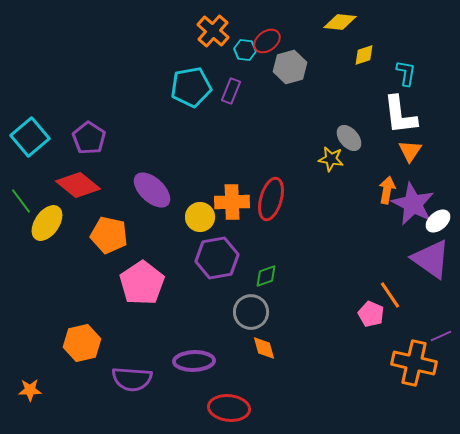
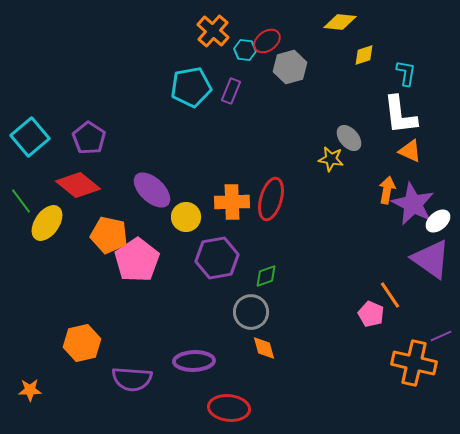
orange triangle at (410, 151): rotated 40 degrees counterclockwise
yellow circle at (200, 217): moved 14 px left
pink pentagon at (142, 283): moved 5 px left, 23 px up
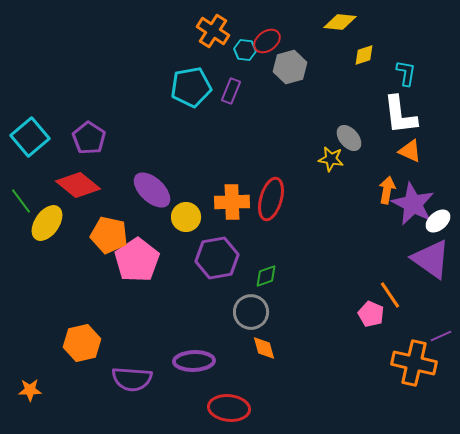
orange cross at (213, 31): rotated 8 degrees counterclockwise
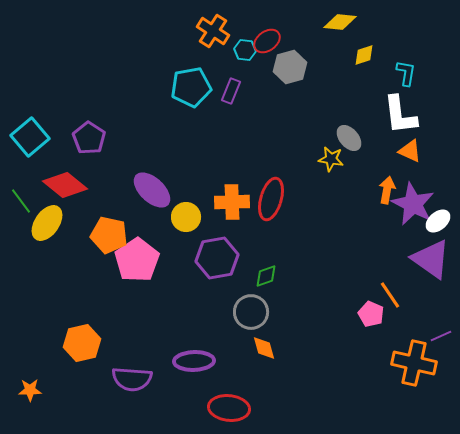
red diamond at (78, 185): moved 13 px left
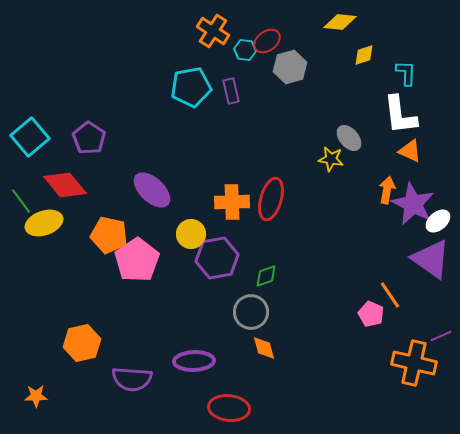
cyan L-shape at (406, 73): rotated 8 degrees counterclockwise
purple rectangle at (231, 91): rotated 35 degrees counterclockwise
red diamond at (65, 185): rotated 12 degrees clockwise
yellow circle at (186, 217): moved 5 px right, 17 px down
yellow ellipse at (47, 223): moved 3 px left; rotated 36 degrees clockwise
orange star at (30, 390): moved 6 px right, 6 px down
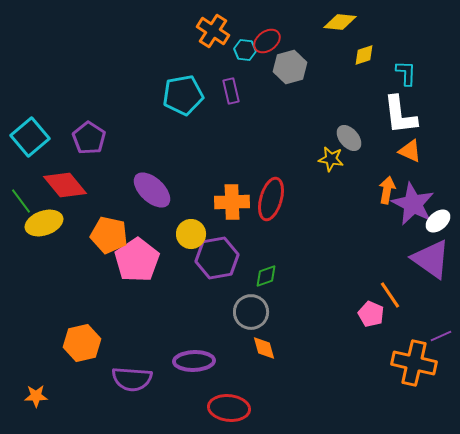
cyan pentagon at (191, 87): moved 8 px left, 8 px down
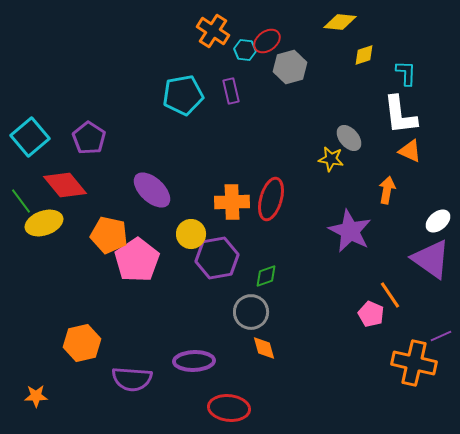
purple star at (413, 204): moved 63 px left, 27 px down
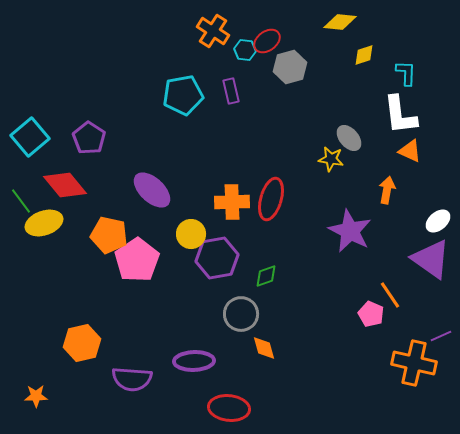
gray circle at (251, 312): moved 10 px left, 2 px down
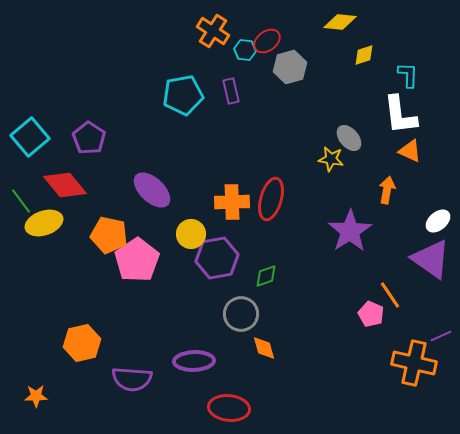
cyan L-shape at (406, 73): moved 2 px right, 2 px down
purple star at (350, 231): rotated 12 degrees clockwise
